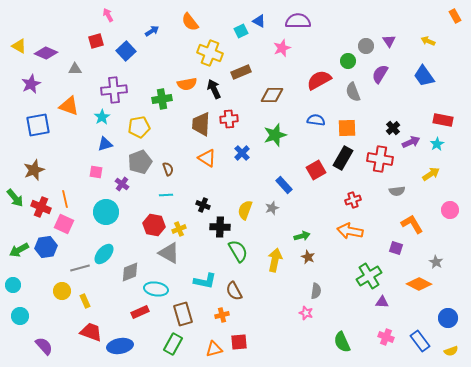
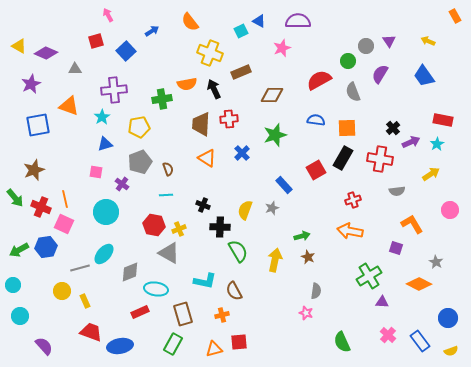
pink cross at (386, 337): moved 2 px right, 2 px up; rotated 21 degrees clockwise
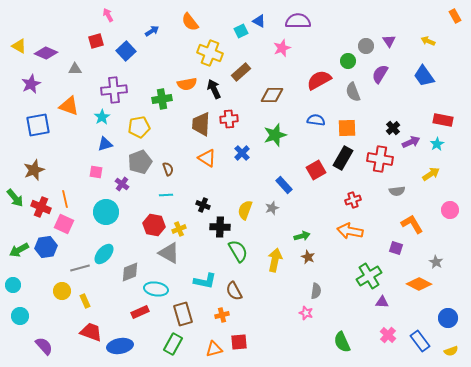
brown rectangle at (241, 72): rotated 18 degrees counterclockwise
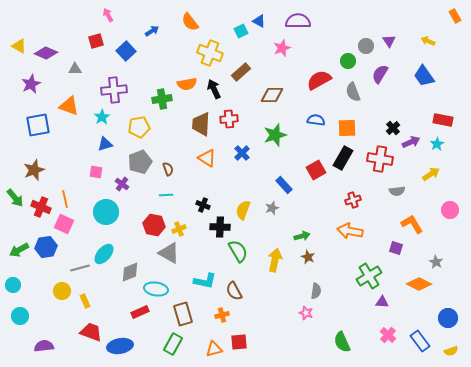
yellow semicircle at (245, 210): moved 2 px left
purple semicircle at (44, 346): rotated 54 degrees counterclockwise
